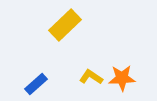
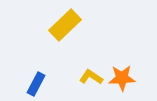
blue rectangle: rotated 20 degrees counterclockwise
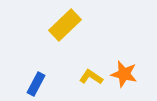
orange star: moved 2 px right, 4 px up; rotated 16 degrees clockwise
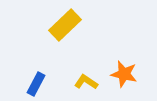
yellow L-shape: moved 5 px left, 5 px down
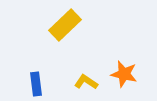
blue rectangle: rotated 35 degrees counterclockwise
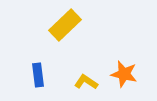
blue rectangle: moved 2 px right, 9 px up
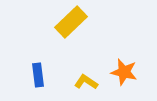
yellow rectangle: moved 6 px right, 3 px up
orange star: moved 2 px up
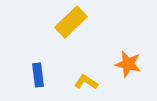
orange star: moved 4 px right, 8 px up
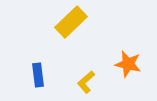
yellow L-shape: rotated 75 degrees counterclockwise
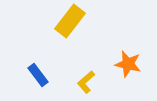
yellow rectangle: moved 1 px left, 1 px up; rotated 8 degrees counterclockwise
blue rectangle: rotated 30 degrees counterclockwise
